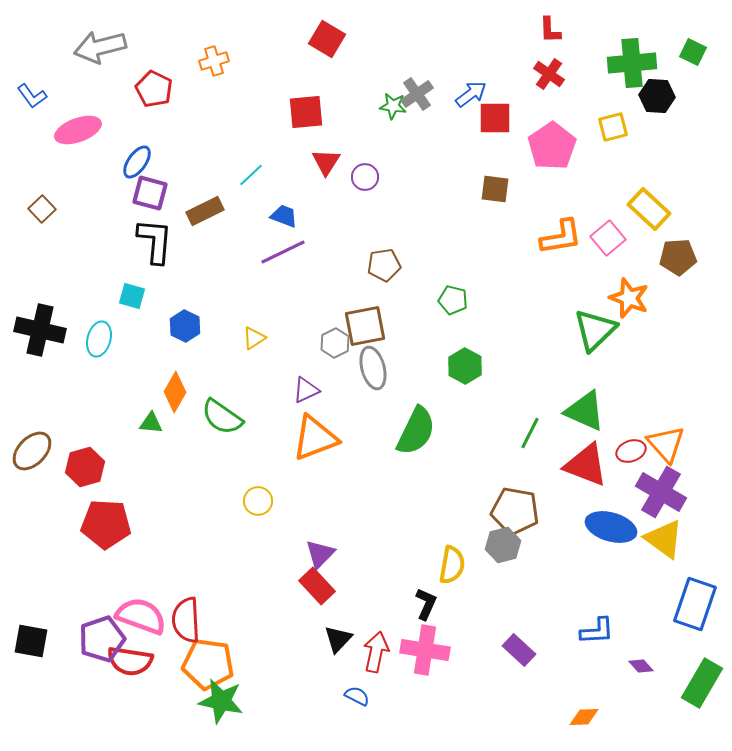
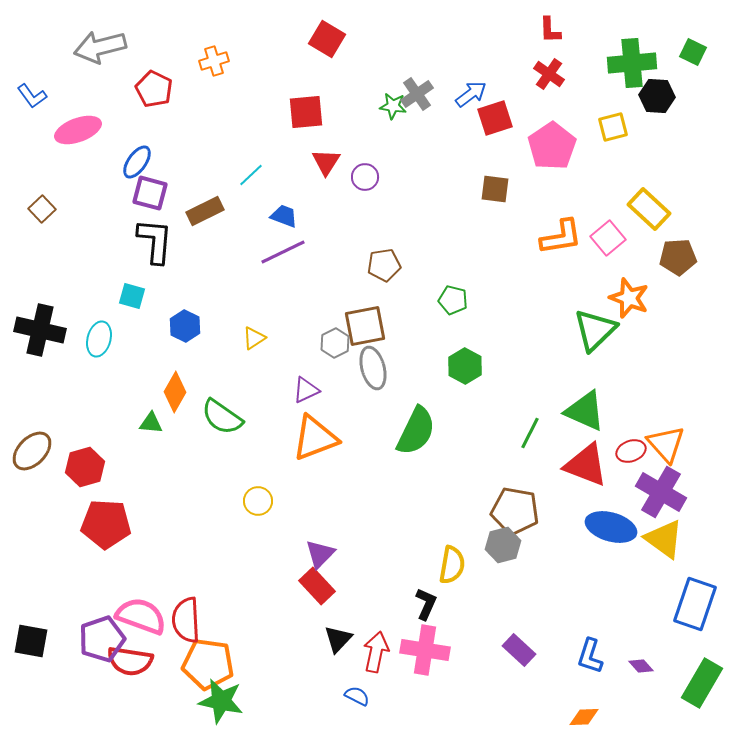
red square at (495, 118): rotated 18 degrees counterclockwise
blue L-shape at (597, 631): moved 7 px left, 25 px down; rotated 111 degrees clockwise
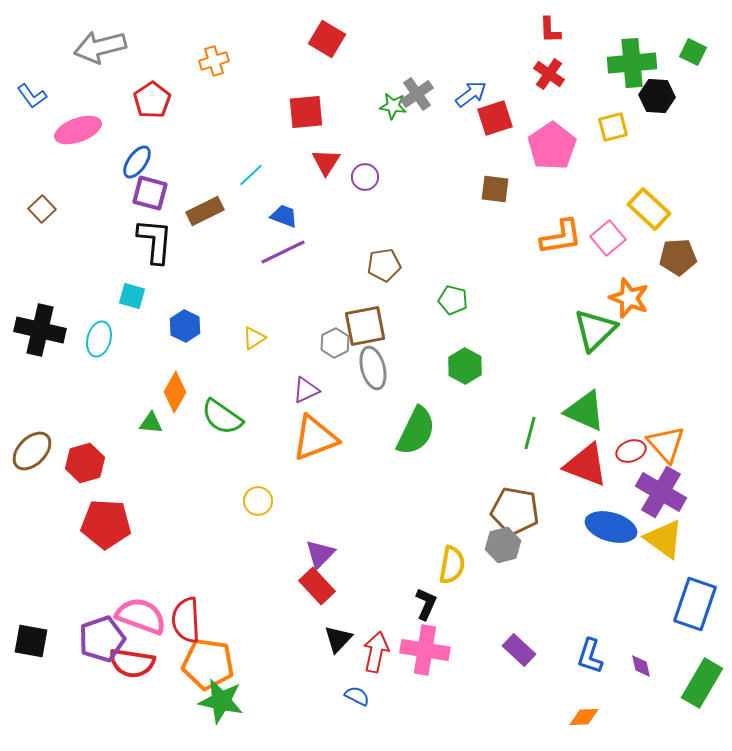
red pentagon at (154, 89): moved 2 px left, 11 px down; rotated 12 degrees clockwise
green line at (530, 433): rotated 12 degrees counterclockwise
red hexagon at (85, 467): moved 4 px up
red semicircle at (130, 661): moved 2 px right, 2 px down
purple diamond at (641, 666): rotated 30 degrees clockwise
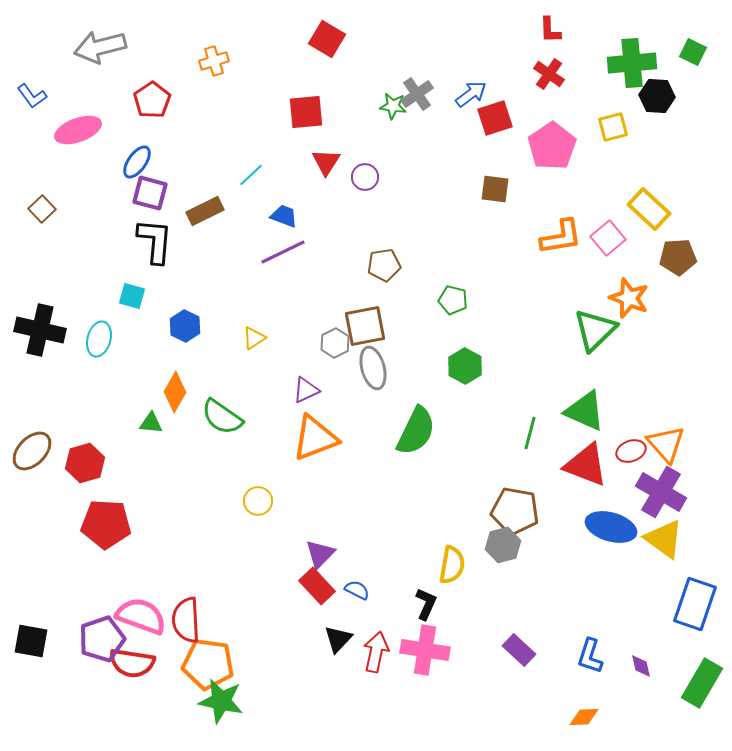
blue semicircle at (357, 696): moved 106 px up
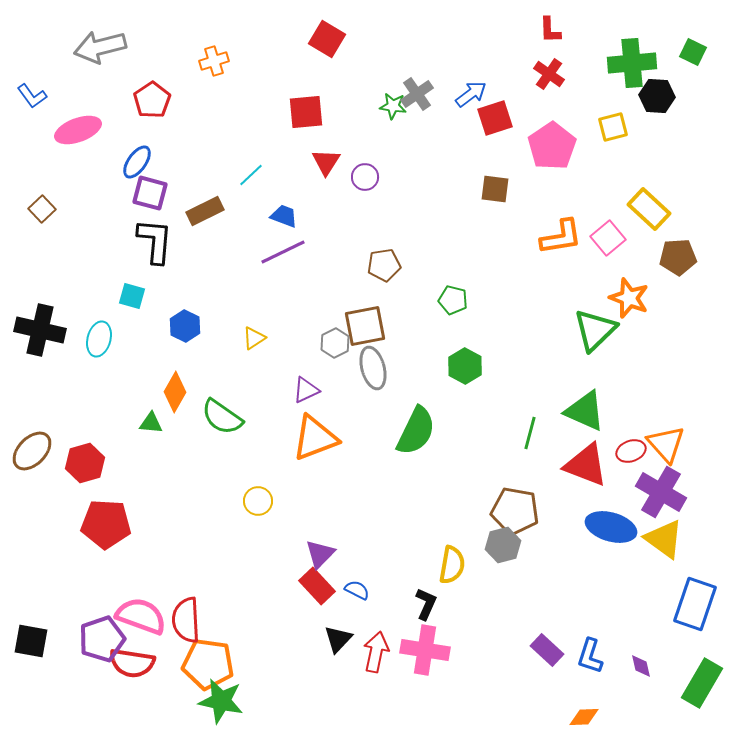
purple rectangle at (519, 650): moved 28 px right
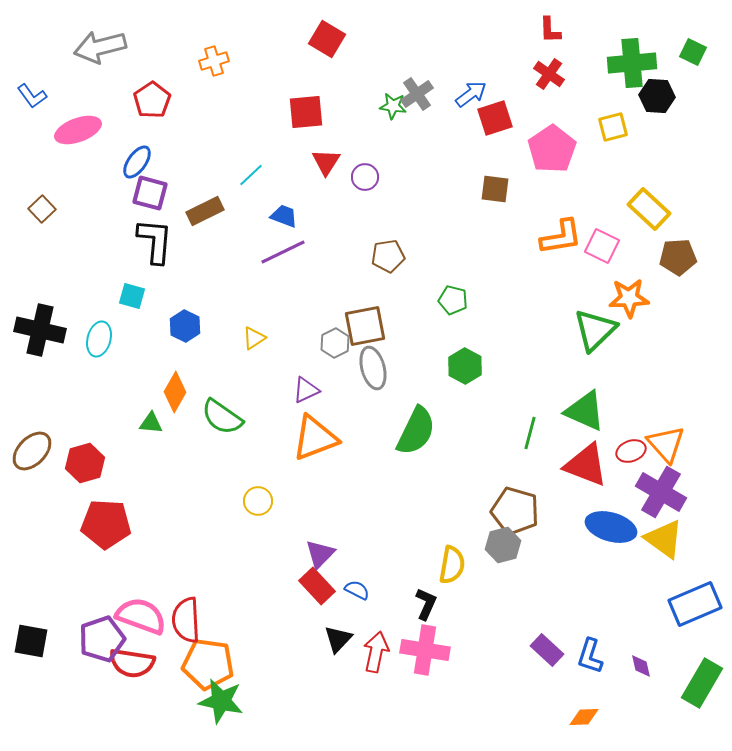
pink pentagon at (552, 146): moved 3 px down
pink square at (608, 238): moved 6 px left, 8 px down; rotated 24 degrees counterclockwise
brown pentagon at (384, 265): moved 4 px right, 9 px up
orange star at (629, 298): rotated 24 degrees counterclockwise
brown pentagon at (515, 511): rotated 6 degrees clockwise
blue rectangle at (695, 604): rotated 48 degrees clockwise
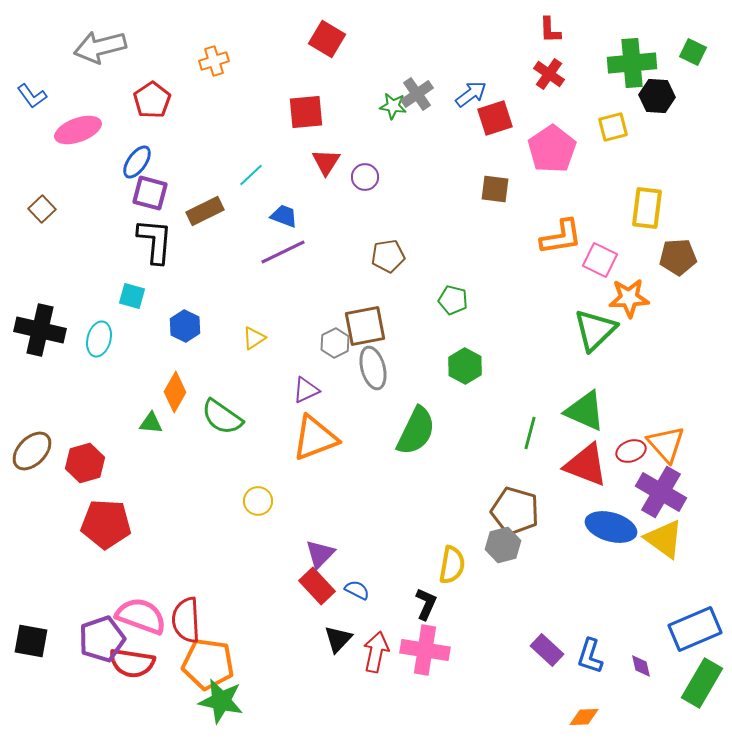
yellow rectangle at (649, 209): moved 2 px left, 1 px up; rotated 54 degrees clockwise
pink square at (602, 246): moved 2 px left, 14 px down
blue rectangle at (695, 604): moved 25 px down
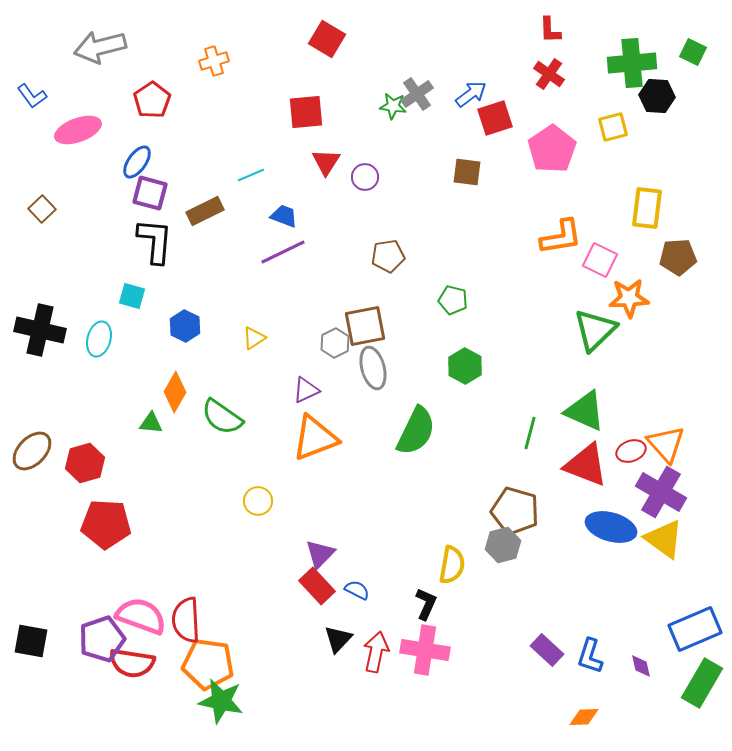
cyan line at (251, 175): rotated 20 degrees clockwise
brown square at (495, 189): moved 28 px left, 17 px up
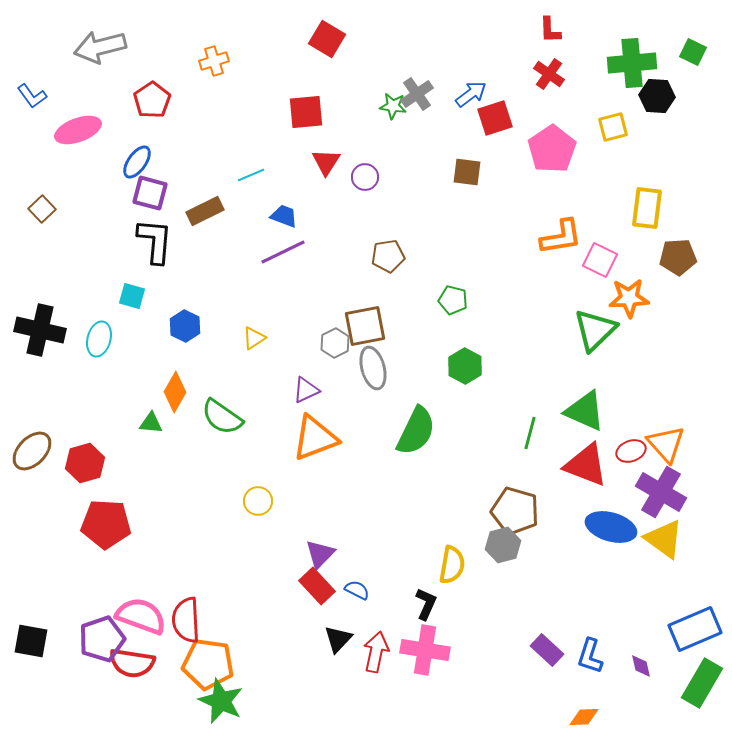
green star at (221, 701): rotated 12 degrees clockwise
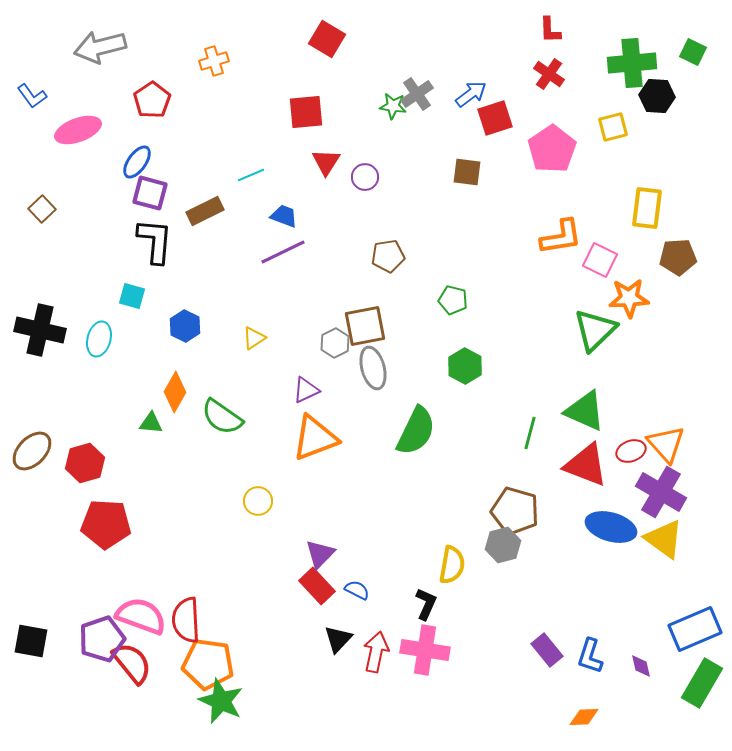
purple rectangle at (547, 650): rotated 8 degrees clockwise
red semicircle at (132, 663): rotated 138 degrees counterclockwise
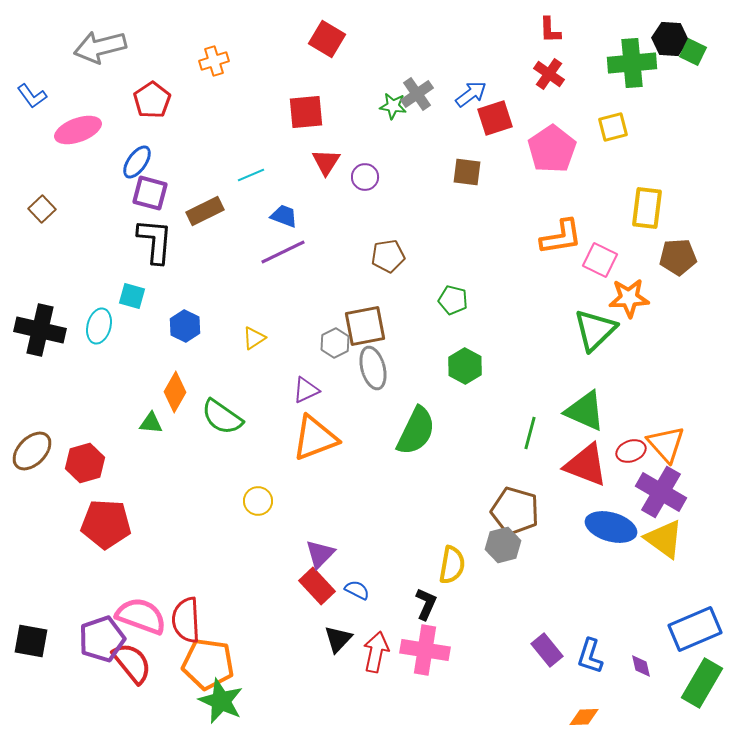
black hexagon at (657, 96): moved 13 px right, 57 px up
cyan ellipse at (99, 339): moved 13 px up
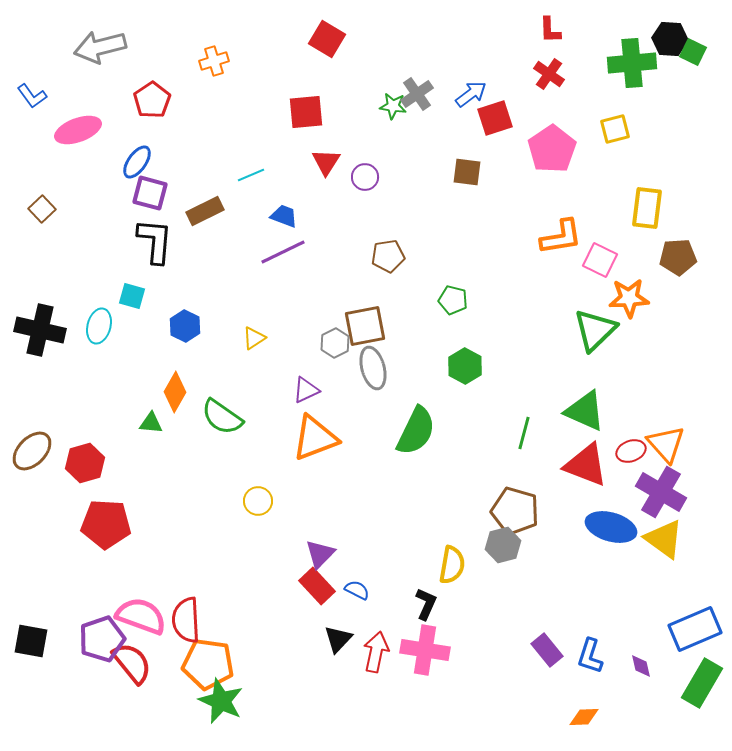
yellow square at (613, 127): moved 2 px right, 2 px down
green line at (530, 433): moved 6 px left
